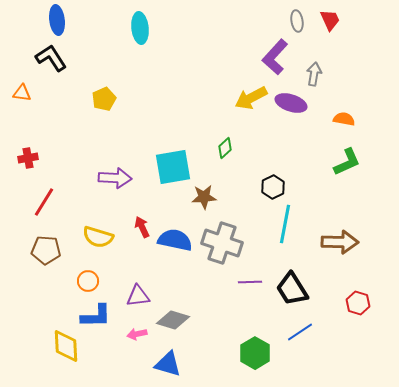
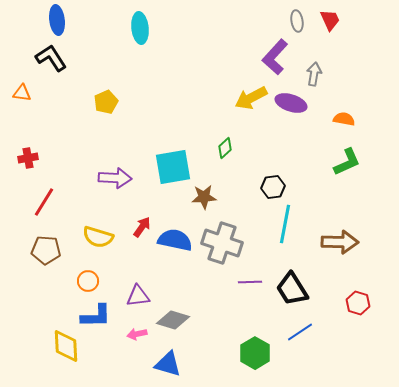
yellow pentagon: moved 2 px right, 3 px down
black hexagon: rotated 20 degrees clockwise
red arrow: rotated 60 degrees clockwise
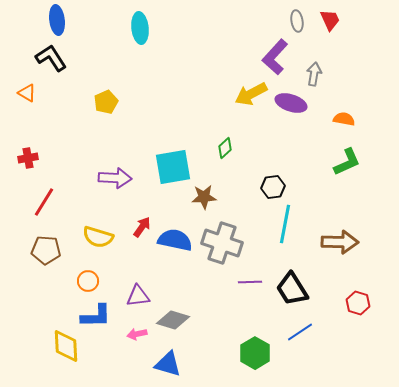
orange triangle: moved 5 px right; rotated 24 degrees clockwise
yellow arrow: moved 4 px up
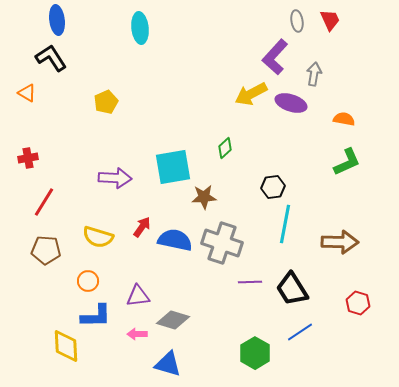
pink arrow: rotated 12 degrees clockwise
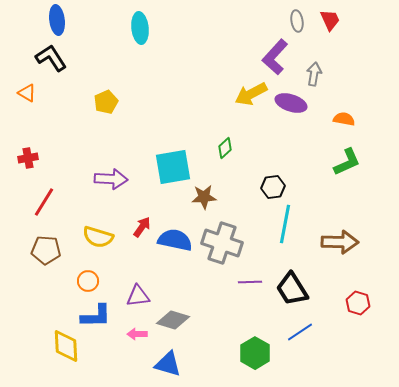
purple arrow: moved 4 px left, 1 px down
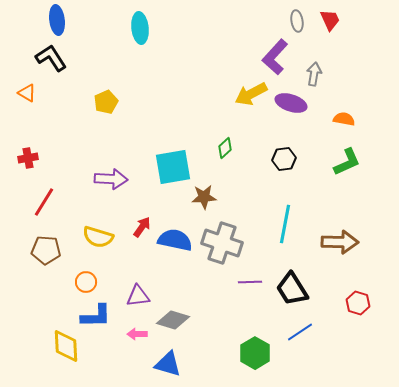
black hexagon: moved 11 px right, 28 px up
orange circle: moved 2 px left, 1 px down
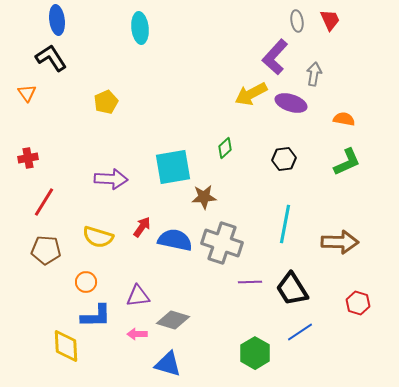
orange triangle: rotated 24 degrees clockwise
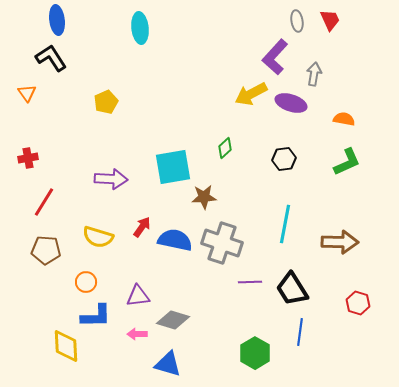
blue line: rotated 48 degrees counterclockwise
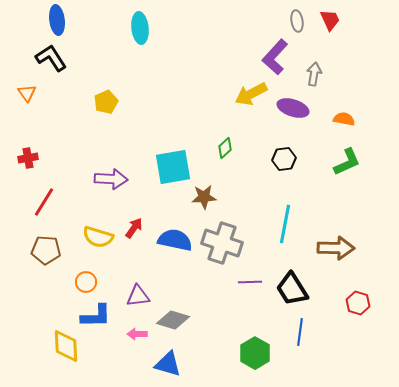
purple ellipse: moved 2 px right, 5 px down
red arrow: moved 8 px left, 1 px down
brown arrow: moved 4 px left, 6 px down
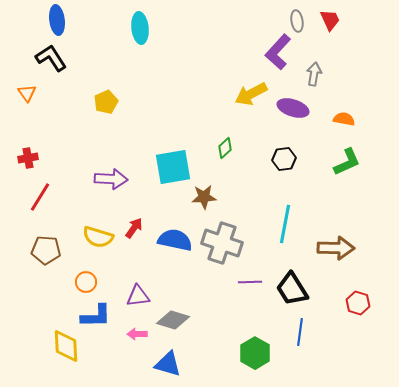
purple L-shape: moved 3 px right, 5 px up
red line: moved 4 px left, 5 px up
